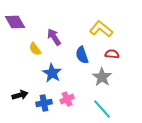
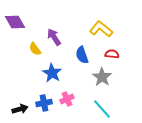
black arrow: moved 14 px down
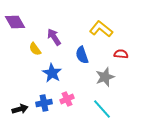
red semicircle: moved 9 px right
gray star: moved 3 px right; rotated 18 degrees clockwise
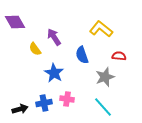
red semicircle: moved 2 px left, 2 px down
blue star: moved 2 px right
pink cross: rotated 32 degrees clockwise
cyan line: moved 1 px right, 2 px up
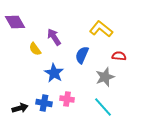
blue semicircle: rotated 42 degrees clockwise
blue cross: rotated 21 degrees clockwise
black arrow: moved 1 px up
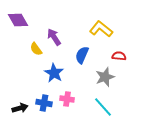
purple diamond: moved 3 px right, 2 px up
yellow semicircle: moved 1 px right
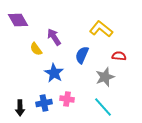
blue cross: rotated 21 degrees counterclockwise
black arrow: rotated 105 degrees clockwise
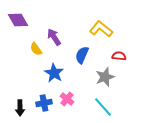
pink cross: rotated 32 degrees clockwise
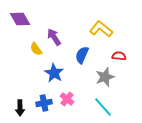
purple diamond: moved 2 px right, 1 px up
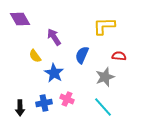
yellow L-shape: moved 3 px right, 3 px up; rotated 40 degrees counterclockwise
yellow semicircle: moved 1 px left, 7 px down
pink cross: rotated 16 degrees counterclockwise
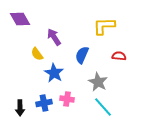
yellow semicircle: moved 2 px right, 2 px up
gray star: moved 7 px left, 5 px down; rotated 24 degrees counterclockwise
pink cross: rotated 16 degrees counterclockwise
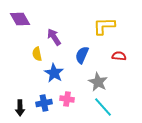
yellow semicircle: rotated 24 degrees clockwise
